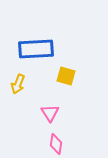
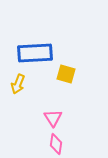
blue rectangle: moved 1 px left, 4 px down
yellow square: moved 2 px up
pink triangle: moved 3 px right, 5 px down
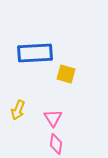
yellow arrow: moved 26 px down
